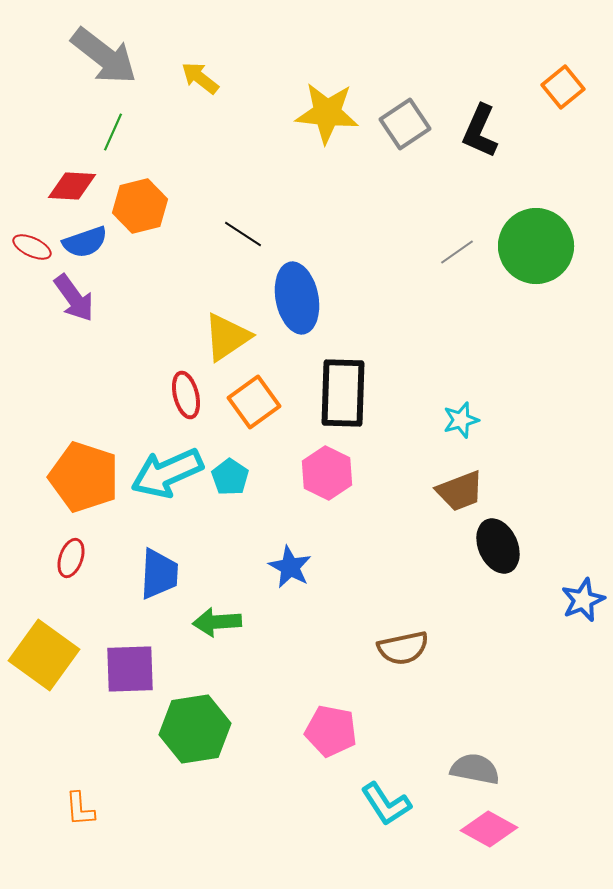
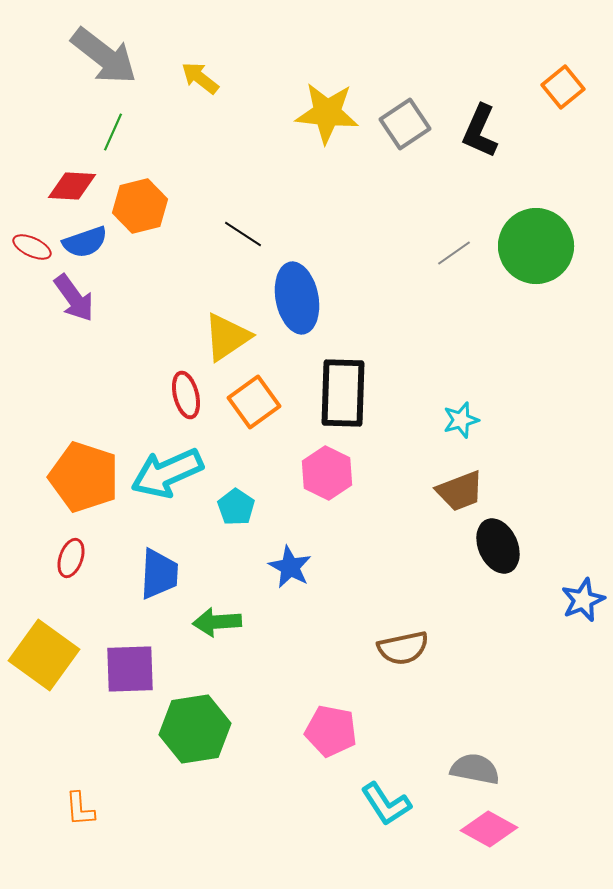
gray line at (457, 252): moved 3 px left, 1 px down
cyan pentagon at (230, 477): moved 6 px right, 30 px down
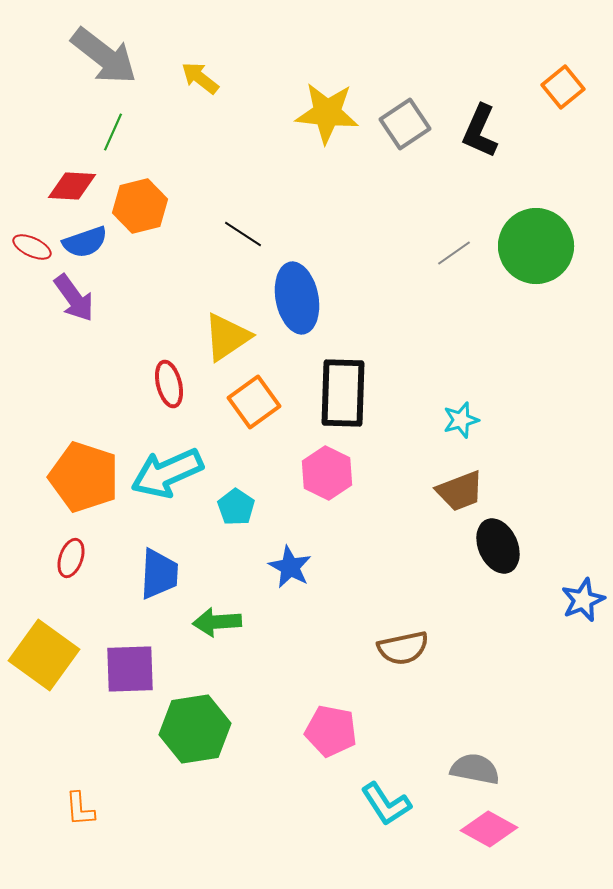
red ellipse at (186, 395): moved 17 px left, 11 px up
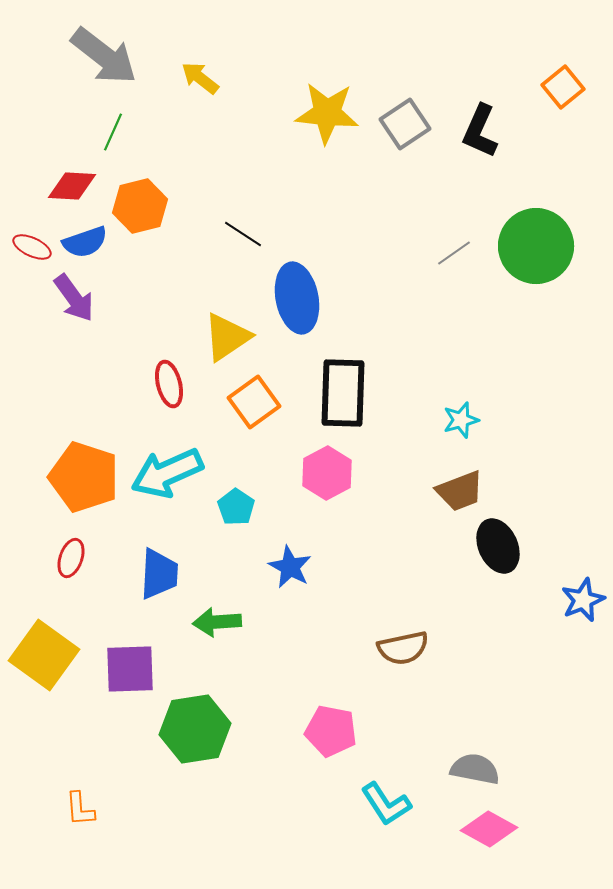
pink hexagon at (327, 473): rotated 6 degrees clockwise
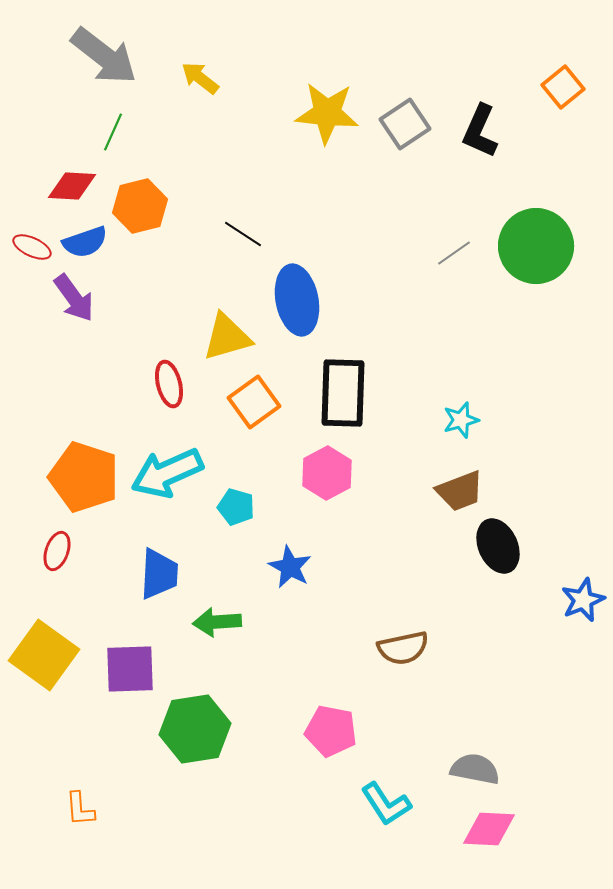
blue ellipse at (297, 298): moved 2 px down
yellow triangle at (227, 337): rotated 18 degrees clockwise
cyan pentagon at (236, 507): rotated 18 degrees counterclockwise
red ellipse at (71, 558): moved 14 px left, 7 px up
pink diamond at (489, 829): rotated 26 degrees counterclockwise
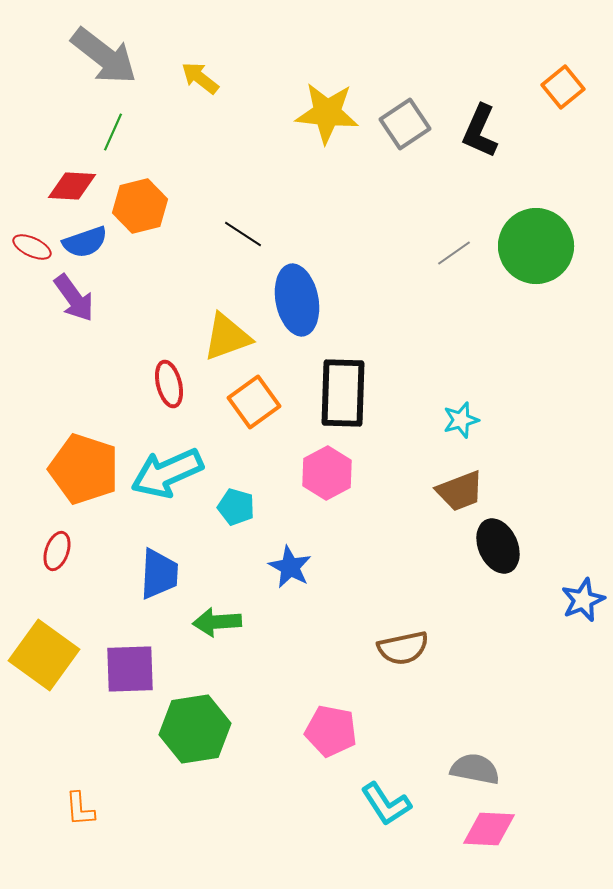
yellow triangle at (227, 337): rotated 4 degrees counterclockwise
orange pentagon at (84, 477): moved 8 px up
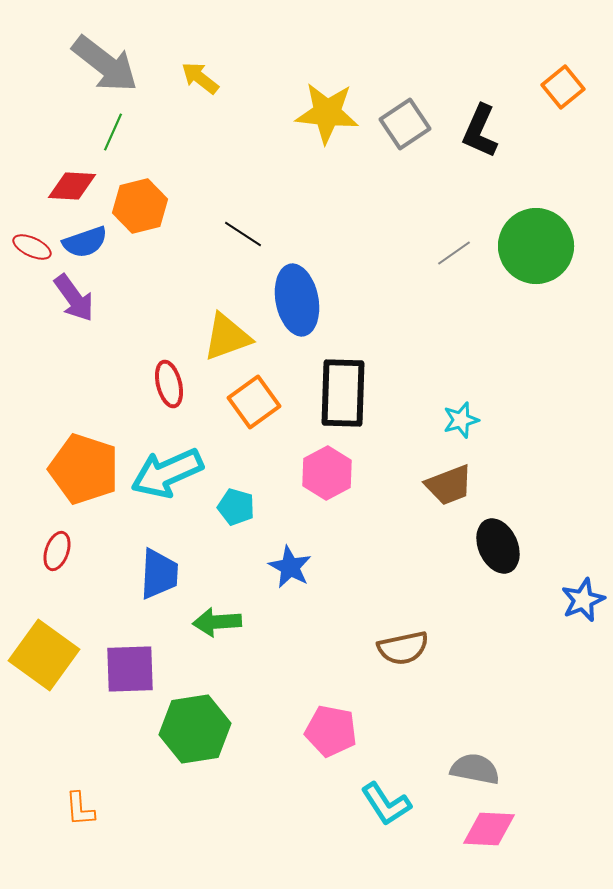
gray arrow at (104, 56): moved 1 px right, 8 px down
brown trapezoid at (460, 491): moved 11 px left, 6 px up
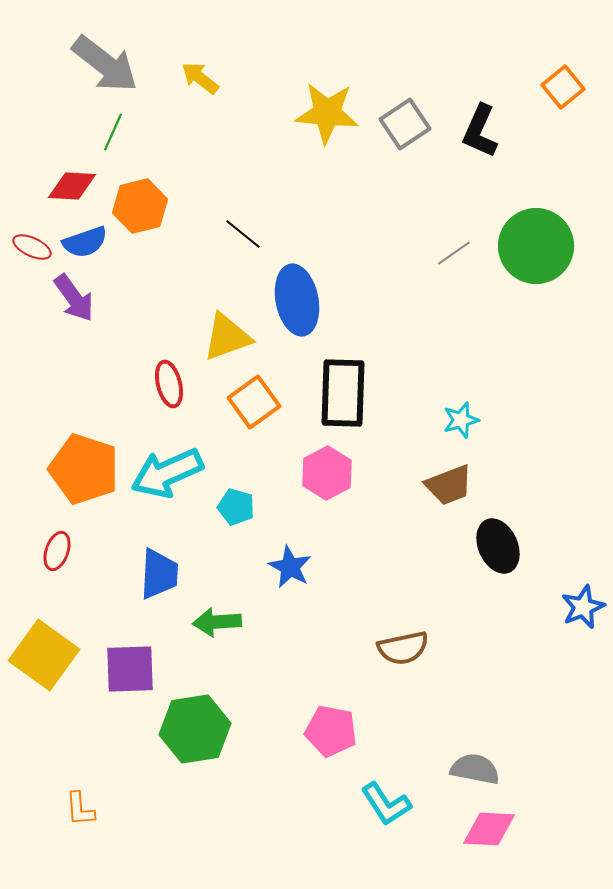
black line at (243, 234): rotated 6 degrees clockwise
blue star at (583, 600): moved 7 px down
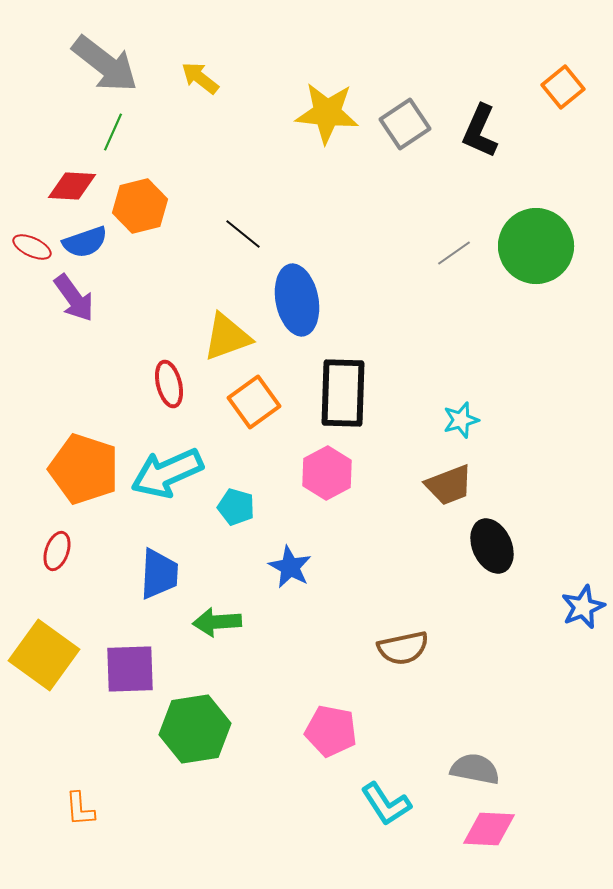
black ellipse at (498, 546): moved 6 px left
